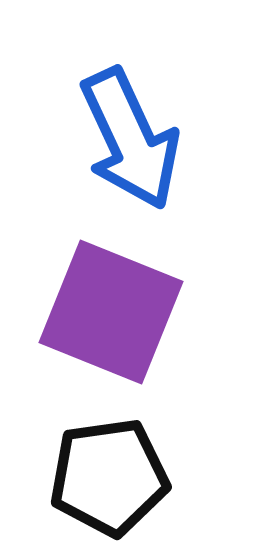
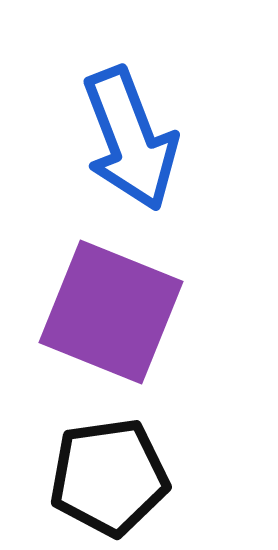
blue arrow: rotated 4 degrees clockwise
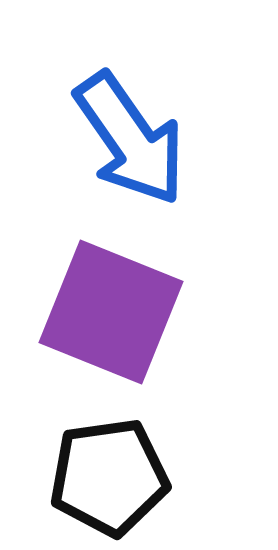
blue arrow: rotated 14 degrees counterclockwise
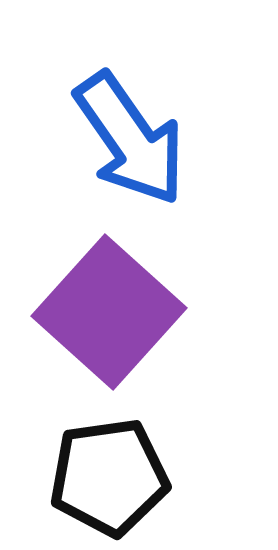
purple square: moved 2 px left; rotated 20 degrees clockwise
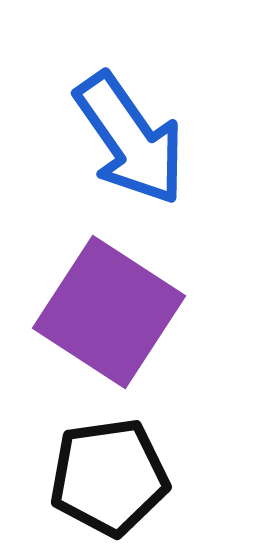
purple square: rotated 9 degrees counterclockwise
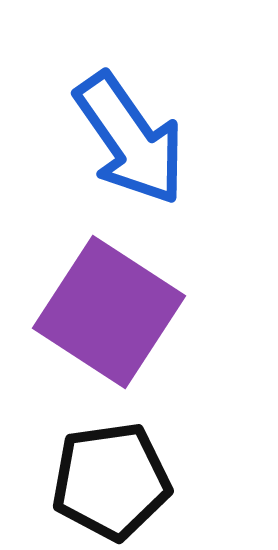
black pentagon: moved 2 px right, 4 px down
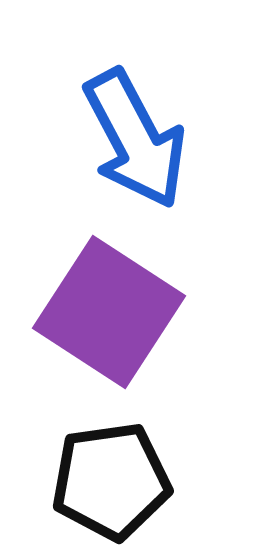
blue arrow: moved 5 px right; rotated 7 degrees clockwise
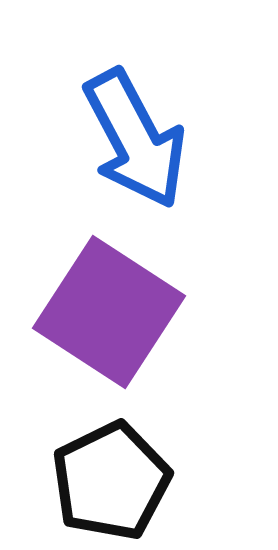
black pentagon: rotated 18 degrees counterclockwise
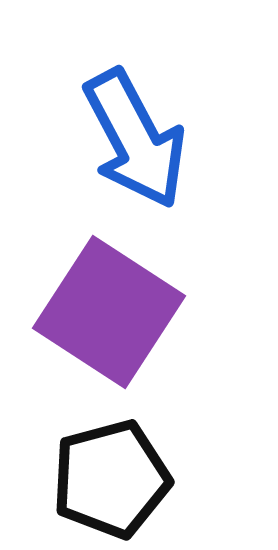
black pentagon: moved 2 px up; rotated 11 degrees clockwise
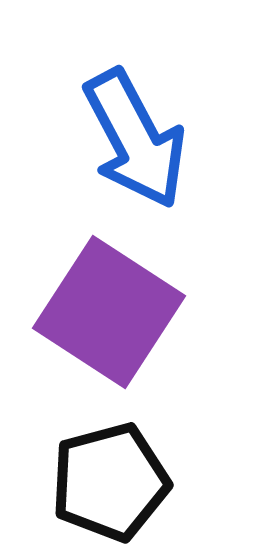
black pentagon: moved 1 px left, 3 px down
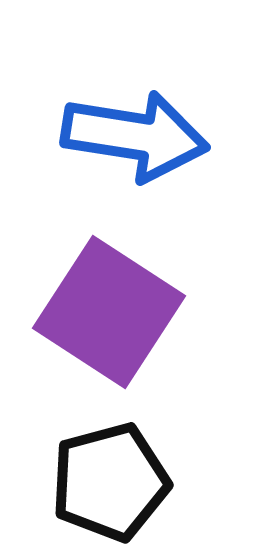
blue arrow: moved 3 px up; rotated 53 degrees counterclockwise
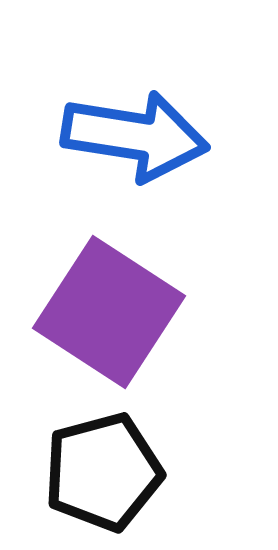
black pentagon: moved 7 px left, 10 px up
